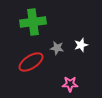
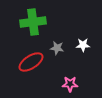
white star: moved 2 px right; rotated 16 degrees clockwise
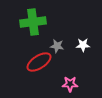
gray star: moved 2 px up
red ellipse: moved 8 px right
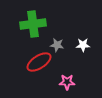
green cross: moved 2 px down
gray star: moved 1 px up
pink star: moved 3 px left, 2 px up
